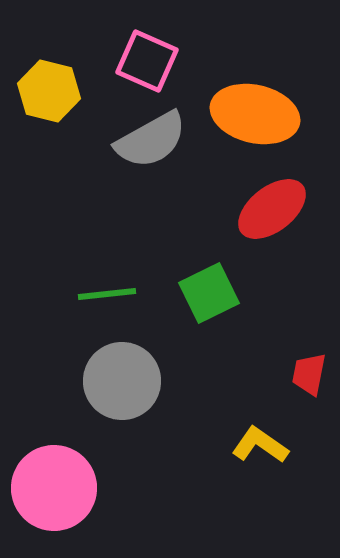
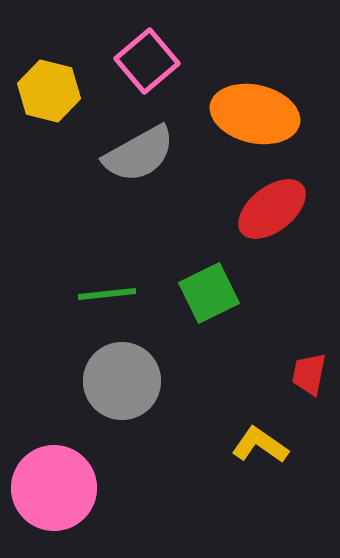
pink square: rotated 26 degrees clockwise
gray semicircle: moved 12 px left, 14 px down
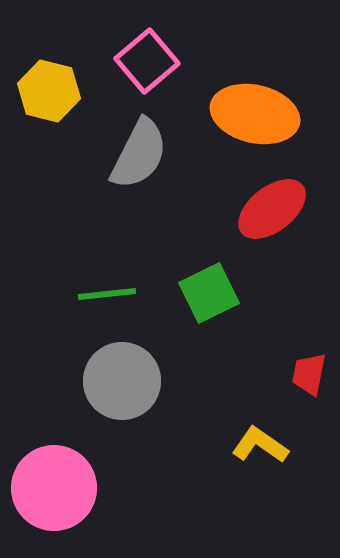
gray semicircle: rotated 34 degrees counterclockwise
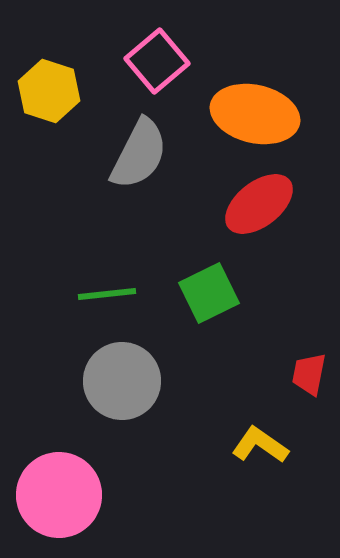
pink square: moved 10 px right
yellow hexagon: rotated 4 degrees clockwise
red ellipse: moved 13 px left, 5 px up
pink circle: moved 5 px right, 7 px down
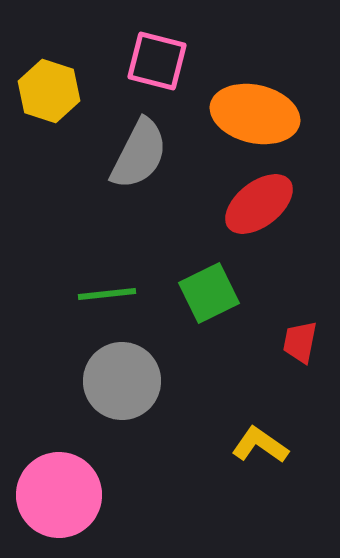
pink square: rotated 36 degrees counterclockwise
red trapezoid: moved 9 px left, 32 px up
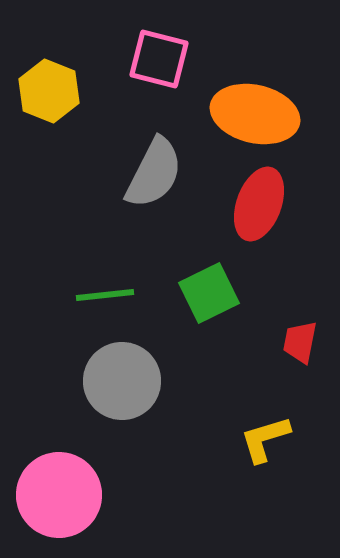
pink square: moved 2 px right, 2 px up
yellow hexagon: rotated 4 degrees clockwise
gray semicircle: moved 15 px right, 19 px down
red ellipse: rotated 32 degrees counterclockwise
green line: moved 2 px left, 1 px down
yellow L-shape: moved 5 px right, 6 px up; rotated 52 degrees counterclockwise
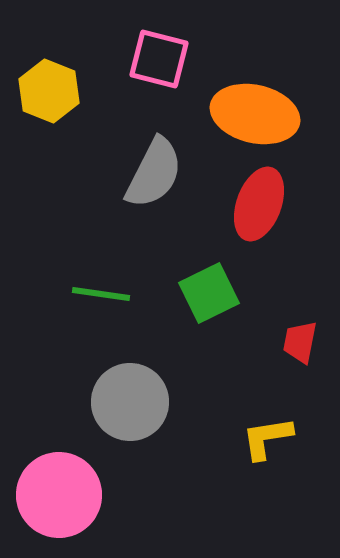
green line: moved 4 px left, 1 px up; rotated 14 degrees clockwise
gray circle: moved 8 px right, 21 px down
yellow L-shape: moved 2 px right, 1 px up; rotated 8 degrees clockwise
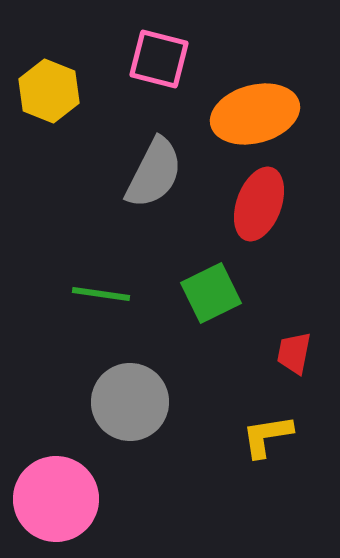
orange ellipse: rotated 28 degrees counterclockwise
green square: moved 2 px right
red trapezoid: moved 6 px left, 11 px down
yellow L-shape: moved 2 px up
pink circle: moved 3 px left, 4 px down
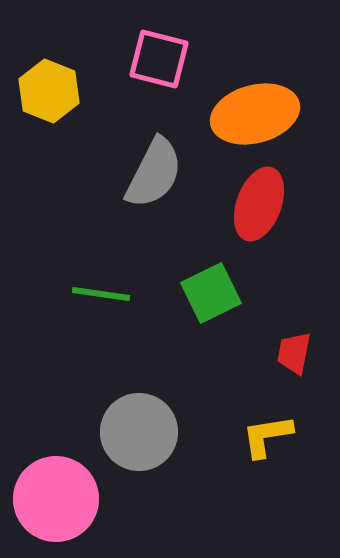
gray circle: moved 9 px right, 30 px down
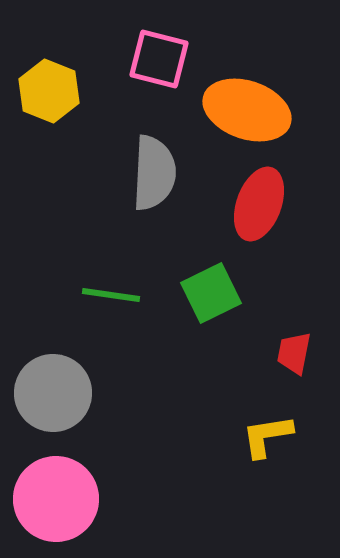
orange ellipse: moved 8 px left, 4 px up; rotated 34 degrees clockwise
gray semicircle: rotated 24 degrees counterclockwise
green line: moved 10 px right, 1 px down
gray circle: moved 86 px left, 39 px up
